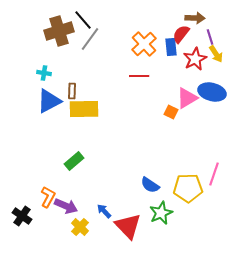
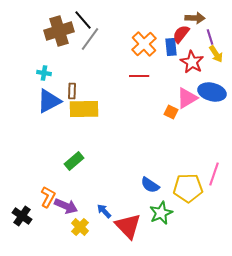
red star: moved 3 px left, 3 px down; rotated 15 degrees counterclockwise
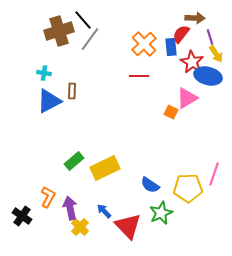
blue ellipse: moved 4 px left, 16 px up
yellow rectangle: moved 21 px right, 59 px down; rotated 24 degrees counterclockwise
purple arrow: moved 4 px right, 2 px down; rotated 125 degrees counterclockwise
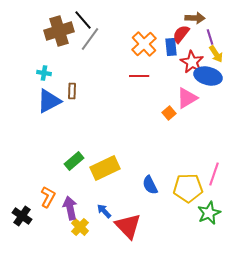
orange square: moved 2 px left, 1 px down; rotated 24 degrees clockwise
blue semicircle: rotated 30 degrees clockwise
green star: moved 48 px right
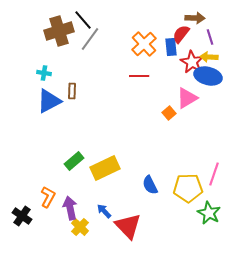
yellow arrow: moved 7 px left, 3 px down; rotated 126 degrees clockwise
green star: rotated 20 degrees counterclockwise
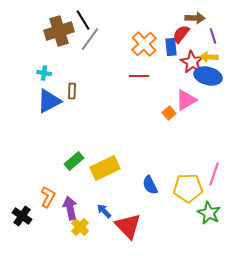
black line: rotated 10 degrees clockwise
purple line: moved 3 px right, 1 px up
pink triangle: moved 1 px left, 2 px down
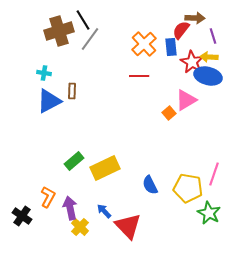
red semicircle: moved 4 px up
yellow pentagon: rotated 12 degrees clockwise
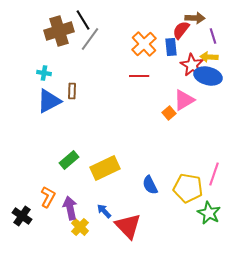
red star: moved 3 px down
pink triangle: moved 2 px left
green rectangle: moved 5 px left, 1 px up
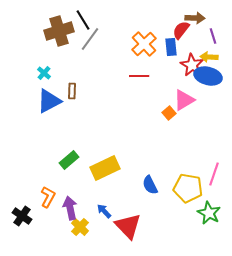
cyan cross: rotated 32 degrees clockwise
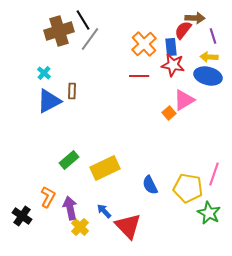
red semicircle: moved 2 px right
red star: moved 19 px left; rotated 20 degrees counterclockwise
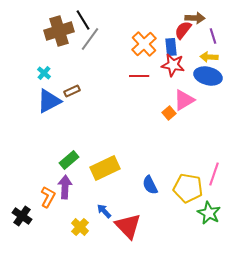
brown rectangle: rotated 63 degrees clockwise
purple arrow: moved 5 px left, 21 px up; rotated 15 degrees clockwise
